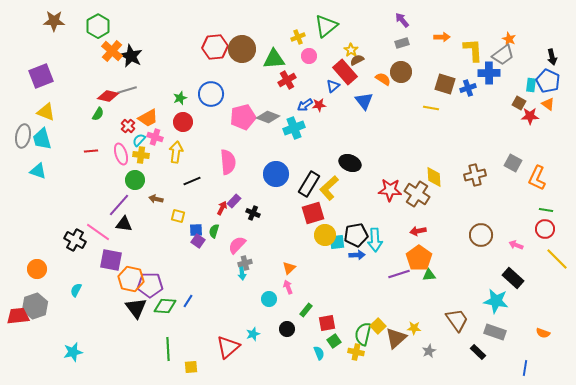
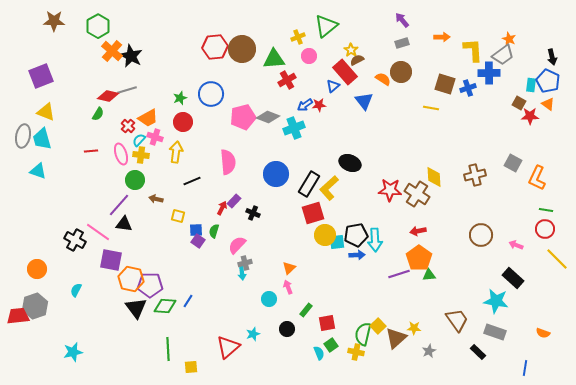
green square at (334, 341): moved 3 px left, 4 px down
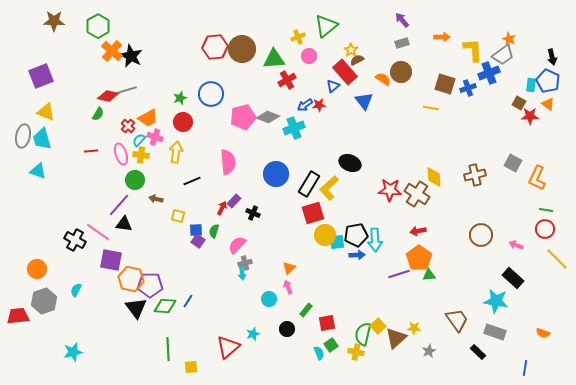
blue cross at (489, 73): rotated 20 degrees counterclockwise
gray hexagon at (35, 306): moved 9 px right, 5 px up
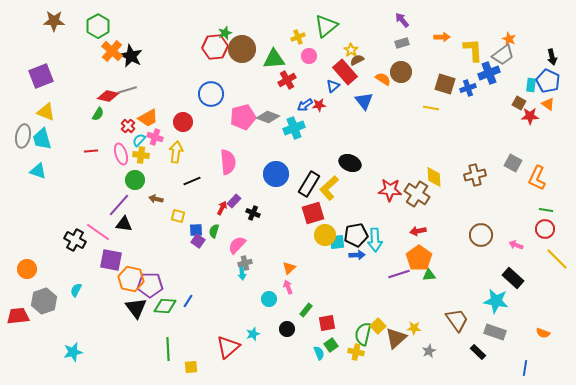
green star at (180, 98): moved 45 px right, 65 px up
orange circle at (37, 269): moved 10 px left
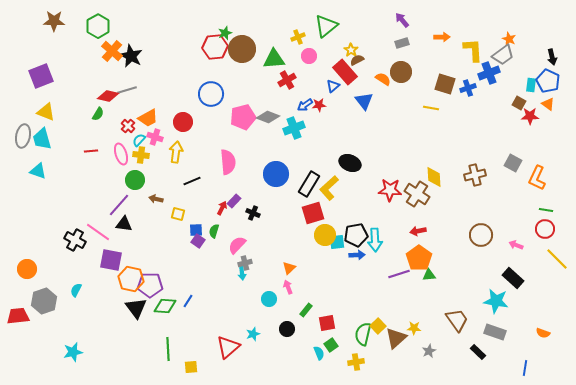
yellow square at (178, 216): moved 2 px up
yellow cross at (356, 352): moved 10 px down; rotated 21 degrees counterclockwise
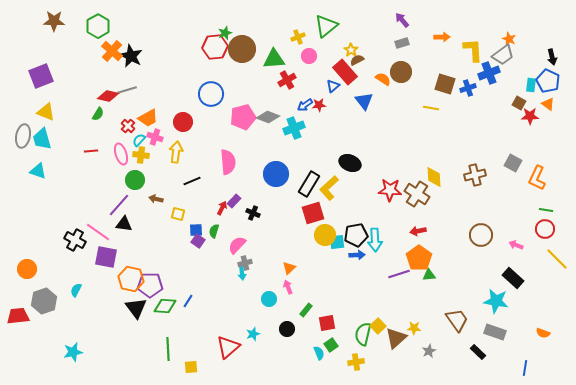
purple square at (111, 260): moved 5 px left, 3 px up
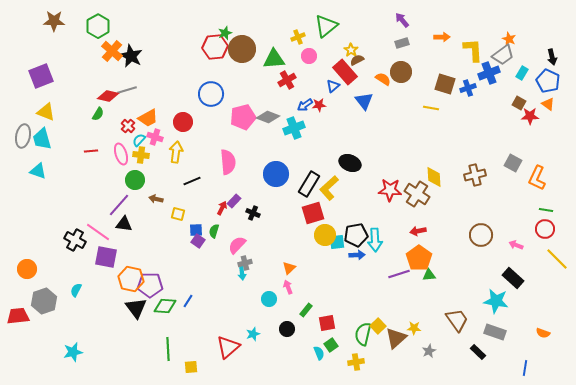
cyan rectangle at (531, 85): moved 9 px left, 12 px up; rotated 24 degrees clockwise
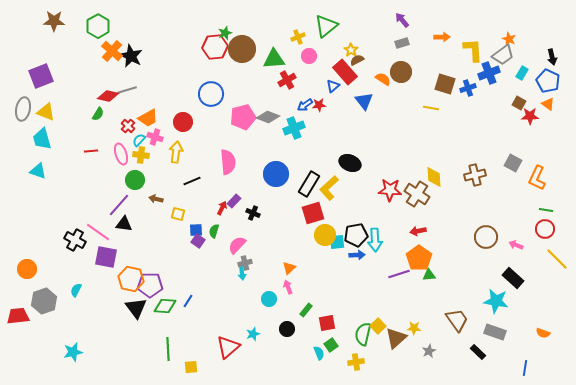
gray ellipse at (23, 136): moved 27 px up
brown circle at (481, 235): moved 5 px right, 2 px down
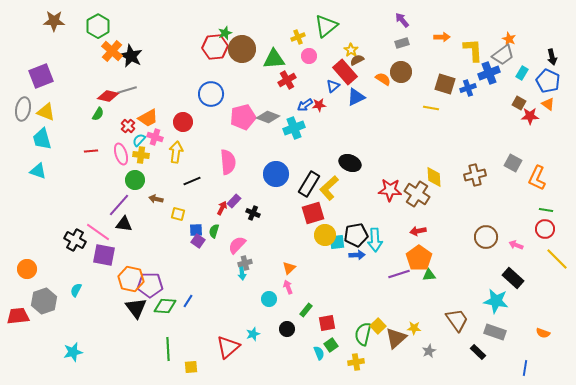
blue triangle at (364, 101): moved 8 px left, 4 px up; rotated 42 degrees clockwise
purple square at (106, 257): moved 2 px left, 2 px up
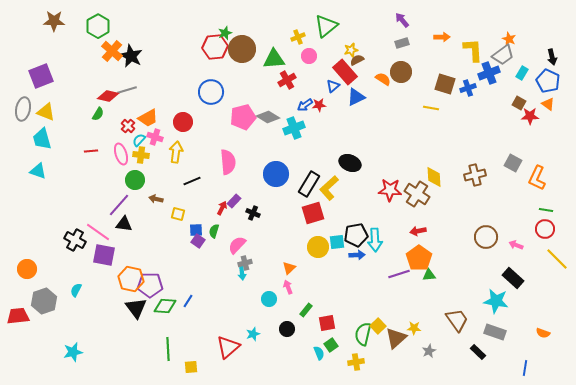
yellow star at (351, 50): rotated 24 degrees clockwise
blue circle at (211, 94): moved 2 px up
gray diamond at (268, 117): rotated 10 degrees clockwise
yellow circle at (325, 235): moved 7 px left, 12 px down
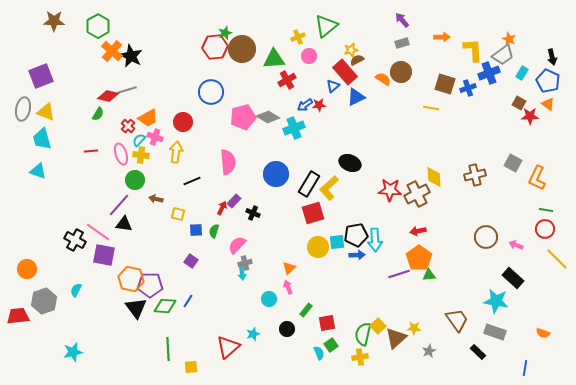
brown cross at (417, 194): rotated 30 degrees clockwise
purple square at (198, 241): moved 7 px left, 20 px down
yellow cross at (356, 362): moved 4 px right, 5 px up
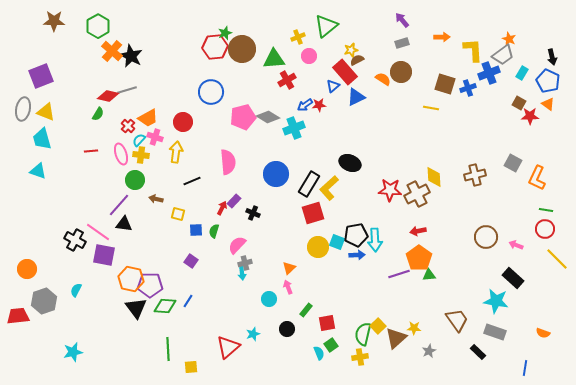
cyan square at (337, 242): rotated 28 degrees clockwise
